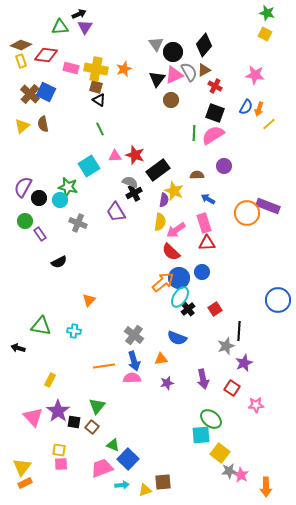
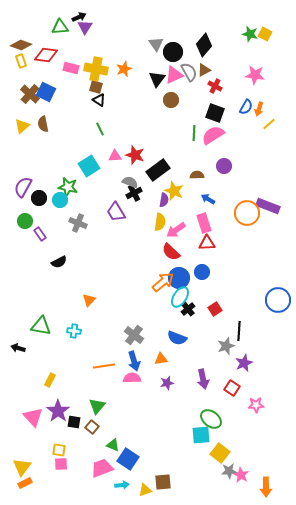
green star at (267, 13): moved 17 px left, 21 px down
black arrow at (79, 14): moved 3 px down
blue square at (128, 459): rotated 10 degrees counterclockwise
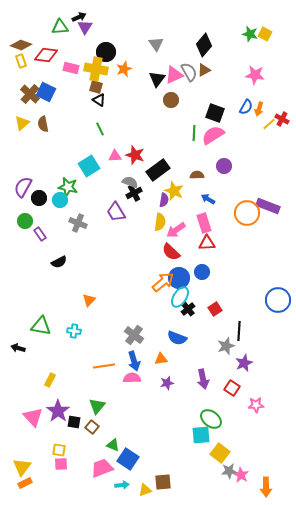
black circle at (173, 52): moved 67 px left
red cross at (215, 86): moved 67 px right, 33 px down
yellow triangle at (22, 126): moved 3 px up
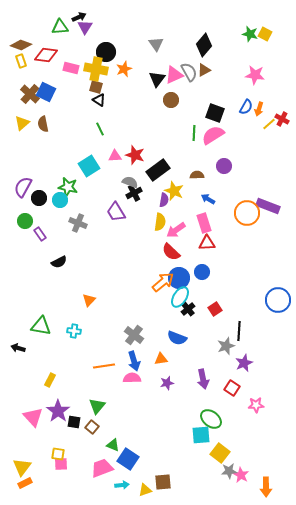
yellow square at (59, 450): moved 1 px left, 4 px down
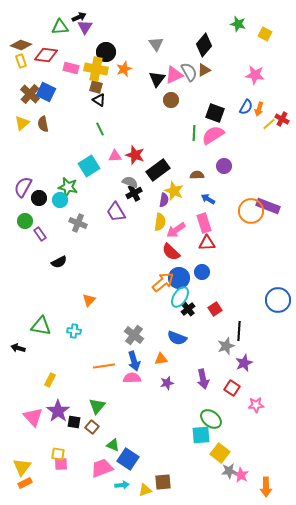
green star at (250, 34): moved 12 px left, 10 px up
orange circle at (247, 213): moved 4 px right, 2 px up
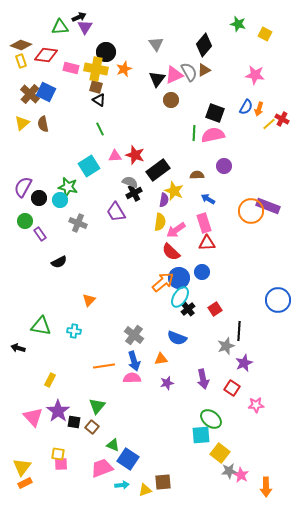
pink semicircle at (213, 135): rotated 20 degrees clockwise
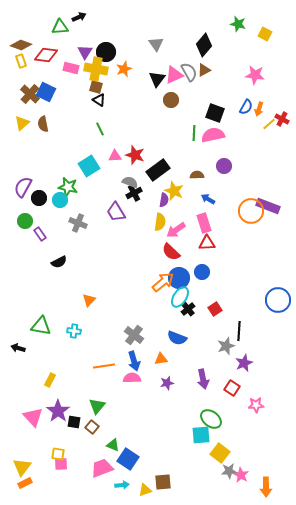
purple triangle at (85, 27): moved 25 px down
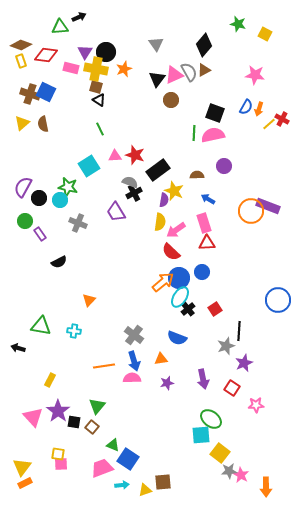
brown cross at (30, 94): rotated 24 degrees counterclockwise
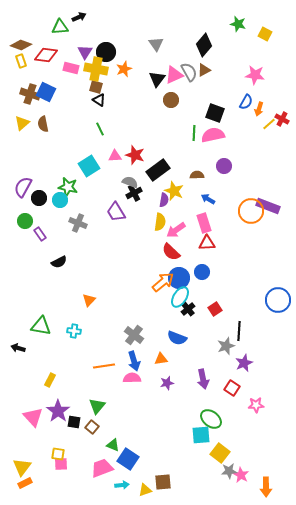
blue semicircle at (246, 107): moved 5 px up
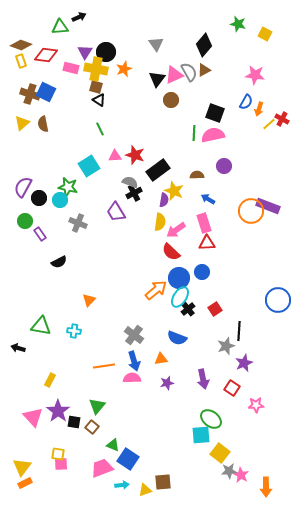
orange arrow at (163, 282): moved 7 px left, 8 px down
